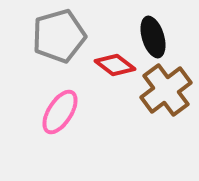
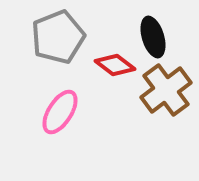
gray pentagon: moved 1 px left, 1 px down; rotated 6 degrees counterclockwise
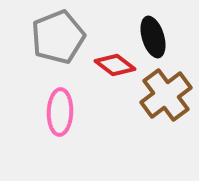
brown cross: moved 5 px down
pink ellipse: rotated 30 degrees counterclockwise
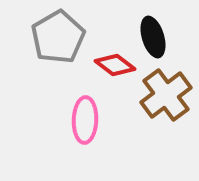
gray pentagon: rotated 8 degrees counterclockwise
pink ellipse: moved 25 px right, 8 px down
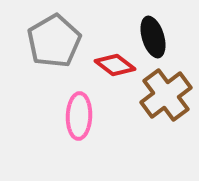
gray pentagon: moved 4 px left, 4 px down
pink ellipse: moved 6 px left, 4 px up
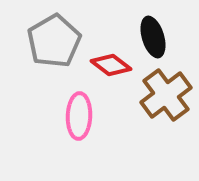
red diamond: moved 4 px left
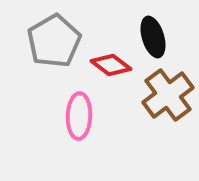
brown cross: moved 2 px right
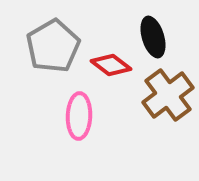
gray pentagon: moved 1 px left, 5 px down
